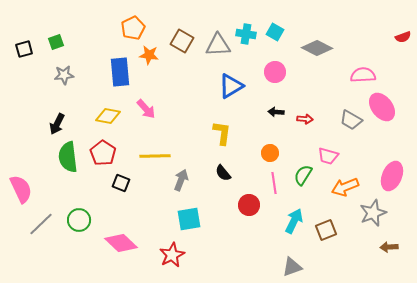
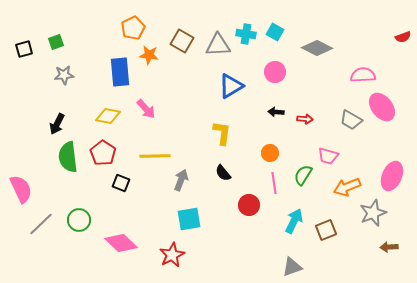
orange arrow at (345, 187): moved 2 px right
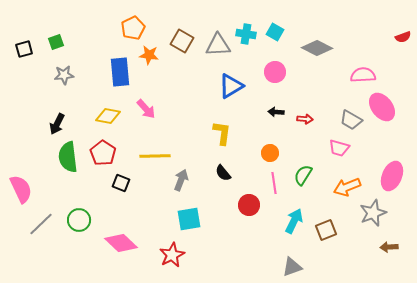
pink trapezoid at (328, 156): moved 11 px right, 8 px up
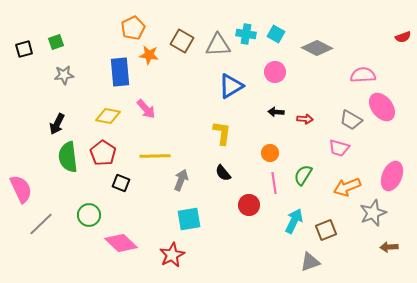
cyan square at (275, 32): moved 1 px right, 2 px down
green circle at (79, 220): moved 10 px right, 5 px up
gray triangle at (292, 267): moved 18 px right, 5 px up
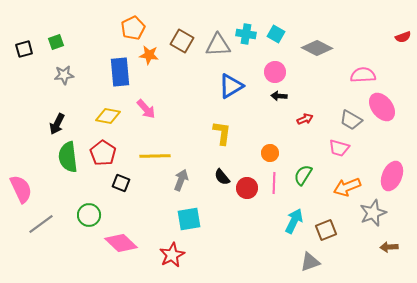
black arrow at (276, 112): moved 3 px right, 16 px up
red arrow at (305, 119): rotated 28 degrees counterclockwise
black semicircle at (223, 173): moved 1 px left, 4 px down
pink line at (274, 183): rotated 10 degrees clockwise
red circle at (249, 205): moved 2 px left, 17 px up
gray line at (41, 224): rotated 8 degrees clockwise
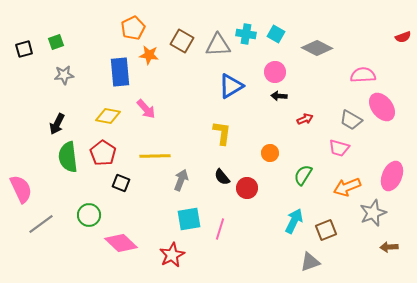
pink line at (274, 183): moved 54 px left, 46 px down; rotated 15 degrees clockwise
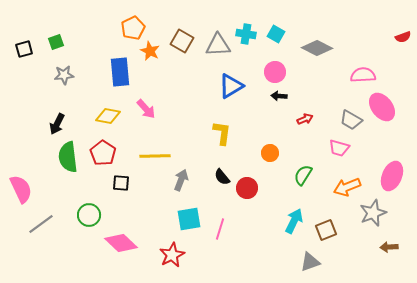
orange star at (149, 55): moved 1 px right, 4 px up; rotated 18 degrees clockwise
black square at (121, 183): rotated 18 degrees counterclockwise
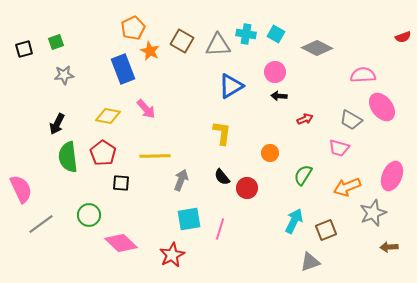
blue rectangle at (120, 72): moved 3 px right, 3 px up; rotated 16 degrees counterclockwise
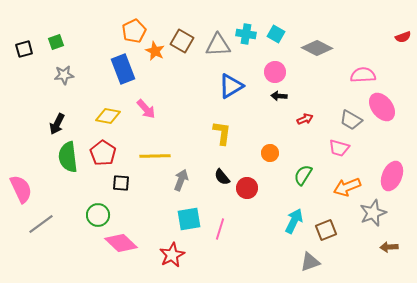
orange pentagon at (133, 28): moved 1 px right, 3 px down
orange star at (150, 51): moved 5 px right
green circle at (89, 215): moved 9 px right
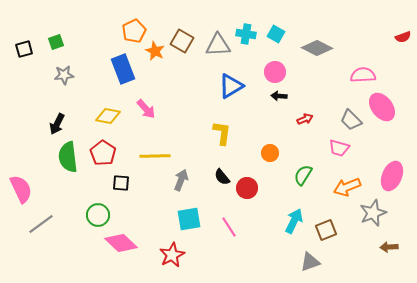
gray trapezoid at (351, 120): rotated 15 degrees clockwise
pink line at (220, 229): moved 9 px right, 2 px up; rotated 50 degrees counterclockwise
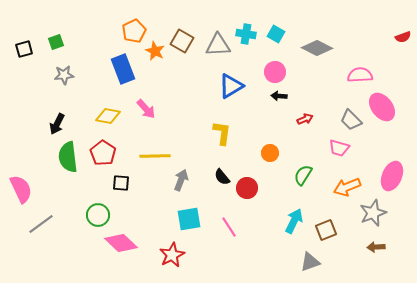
pink semicircle at (363, 75): moved 3 px left
brown arrow at (389, 247): moved 13 px left
